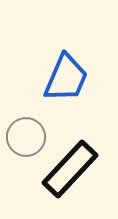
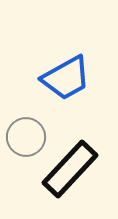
blue trapezoid: rotated 38 degrees clockwise
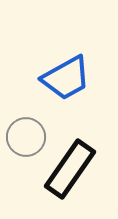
black rectangle: rotated 8 degrees counterclockwise
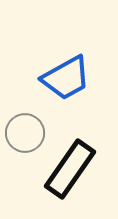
gray circle: moved 1 px left, 4 px up
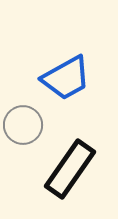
gray circle: moved 2 px left, 8 px up
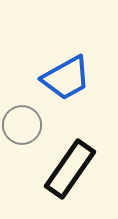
gray circle: moved 1 px left
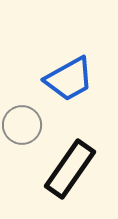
blue trapezoid: moved 3 px right, 1 px down
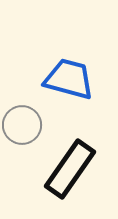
blue trapezoid: rotated 136 degrees counterclockwise
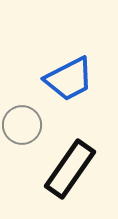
blue trapezoid: rotated 138 degrees clockwise
